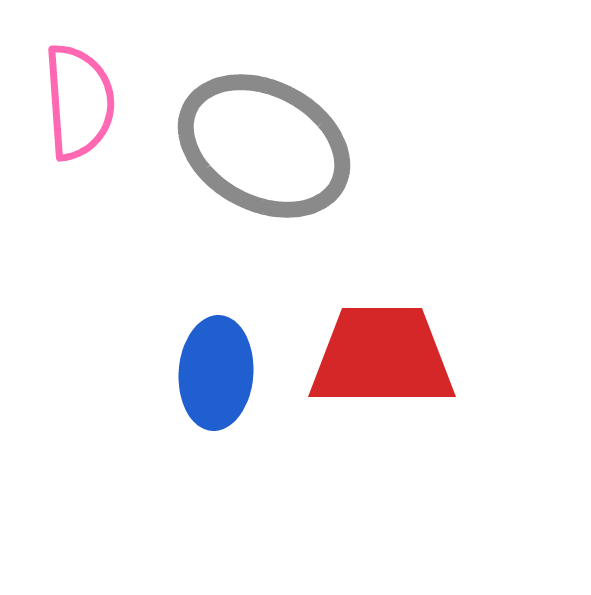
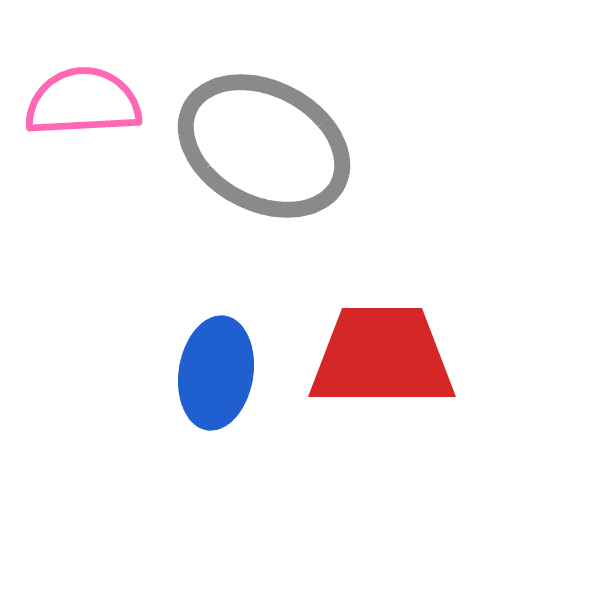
pink semicircle: moved 4 px right; rotated 89 degrees counterclockwise
blue ellipse: rotated 5 degrees clockwise
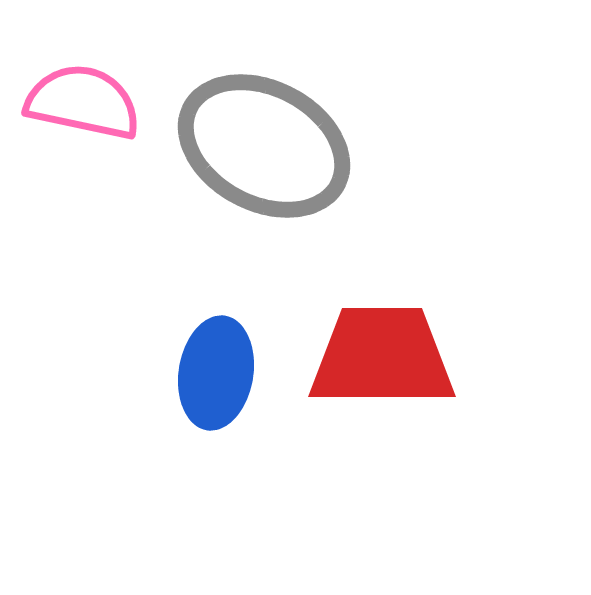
pink semicircle: rotated 15 degrees clockwise
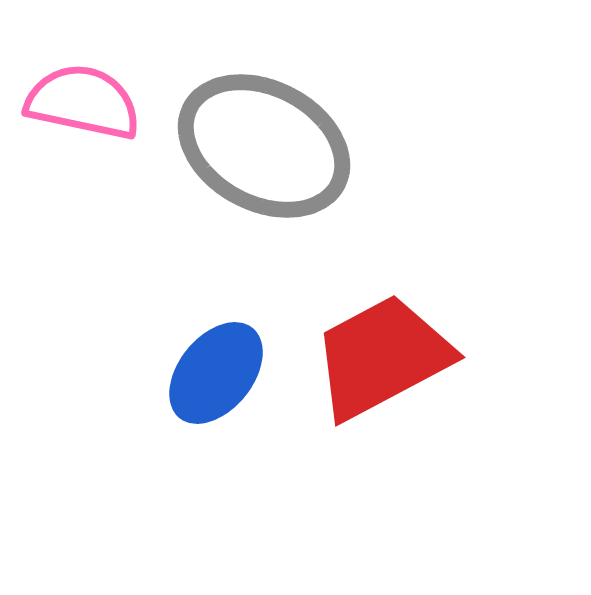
red trapezoid: rotated 28 degrees counterclockwise
blue ellipse: rotated 30 degrees clockwise
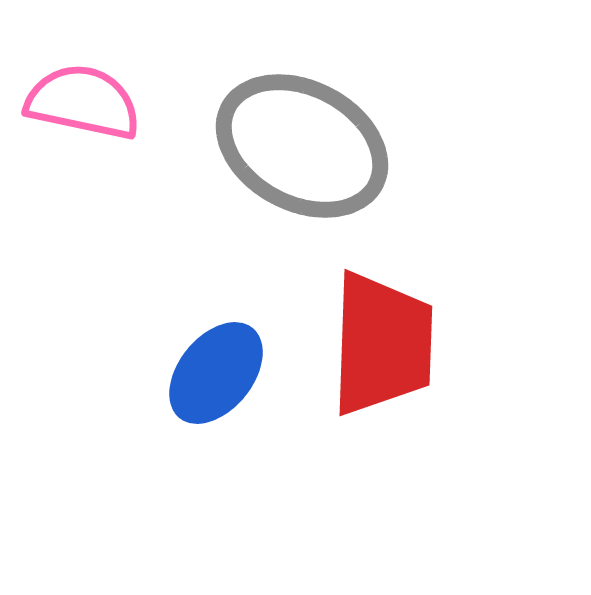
gray ellipse: moved 38 px right
red trapezoid: moved 13 px up; rotated 120 degrees clockwise
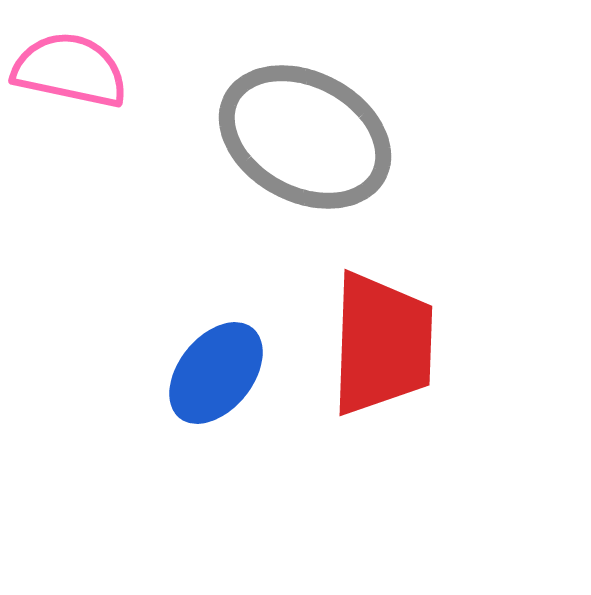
pink semicircle: moved 13 px left, 32 px up
gray ellipse: moved 3 px right, 9 px up
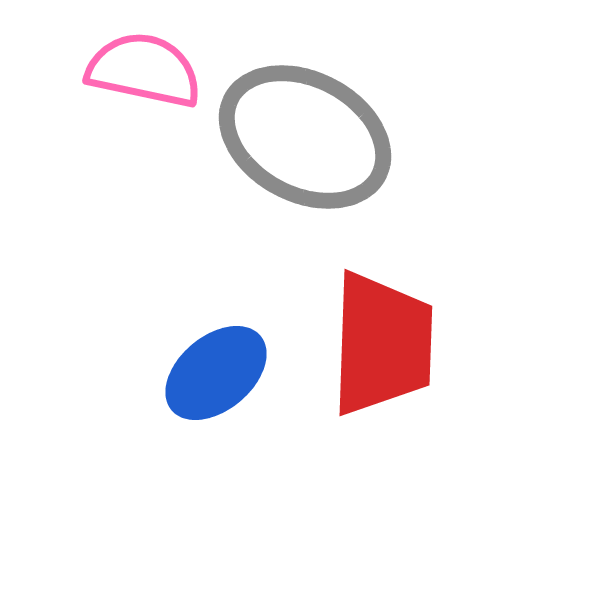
pink semicircle: moved 74 px right
blue ellipse: rotated 11 degrees clockwise
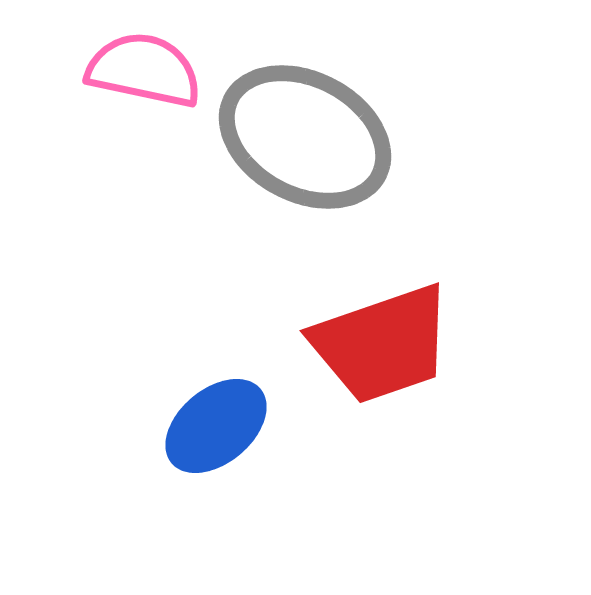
red trapezoid: rotated 69 degrees clockwise
blue ellipse: moved 53 px down
